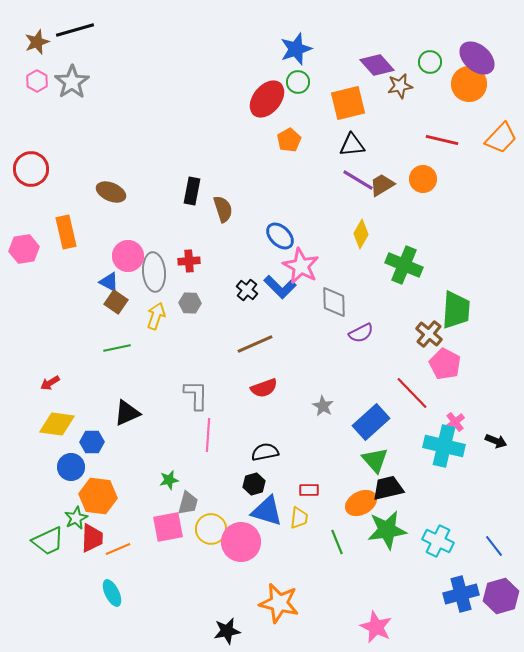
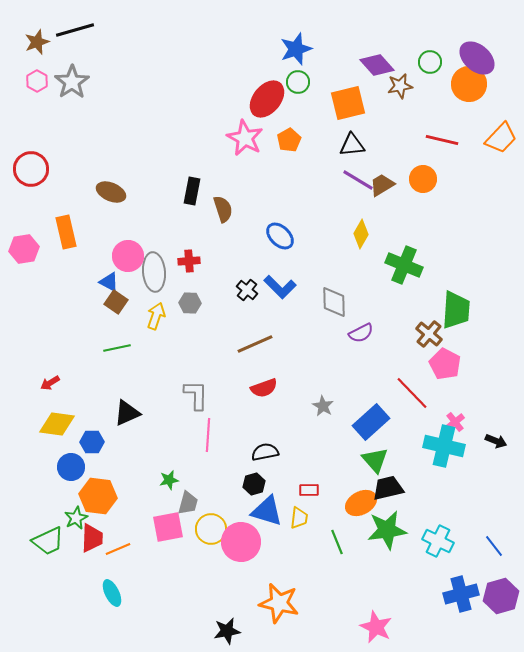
pink star at (301, 266): moved 56 px left, 128 px up
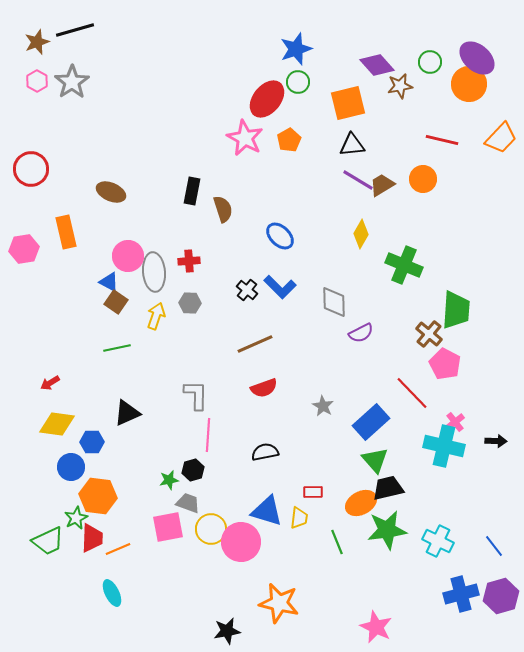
black arrow at (496, 441): rotated 20 degrees counterclockwise
black hexagon at (254, 484): moved 61 px left, 14 px up
red rectangle at (309, 490): moved 4 px right, 2 px down
gray trapezoid at (188, 503): rotated 85 degrees counterclockwise
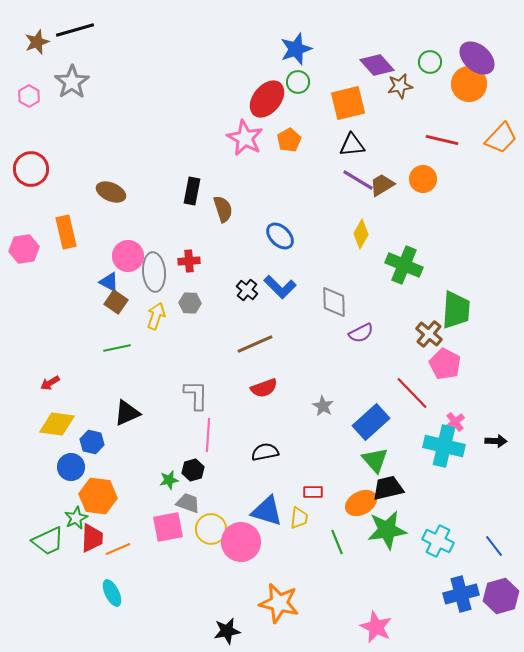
pink hexagon at (37, 81): moved 8 px left, 15 px down
blue hexagon at (92, 442): rotated 15 degrees clockwise
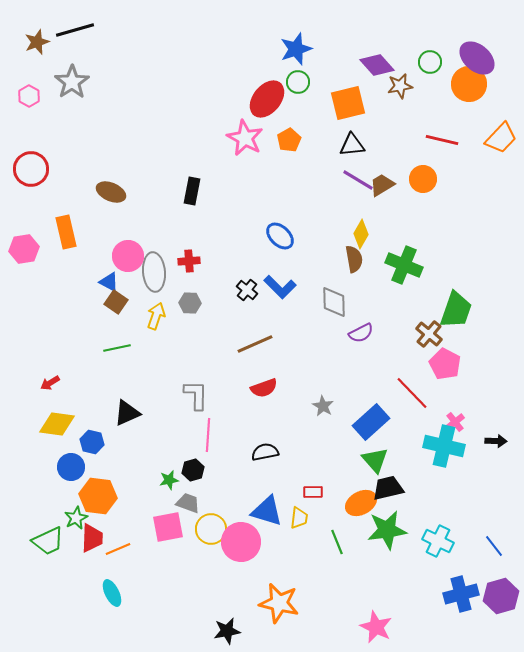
brown semicircle at (223, 209): moved 131 px right, 50 px down; rotated 8 degrees clockwise
green trapezoid at (456, 310): rotated 15 degrees clockwise
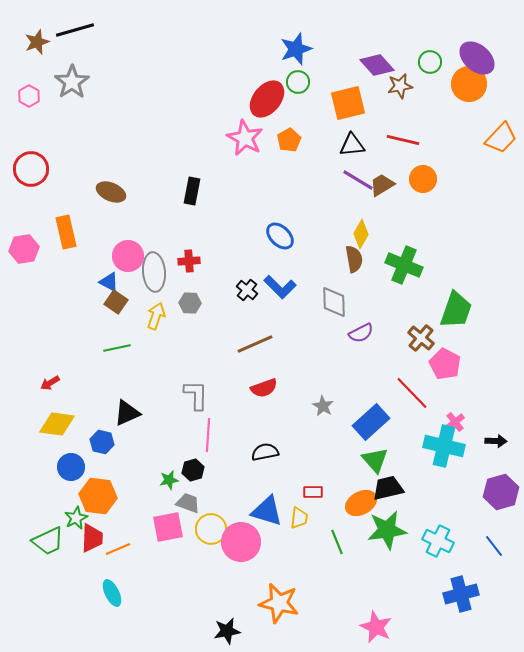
red line at (442, 140): moved 39 px left
brown cross at (429, 334): moved 8 px left, 4 px down
blue hexagon at (92, 442): moved 10 px right
purple hexagon at (501, 596): moved 104 px up
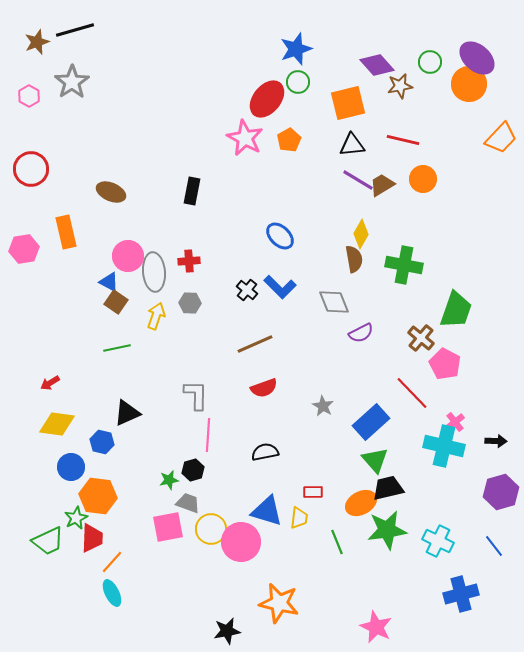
green cross at (404, 265): rotated 12 degrees counterclockwise
gray diamond at (334, 302): rotated 20 degrees counterclockwise
orange line at (118, 549): moved 6 px left, 13 px down; rotated 25 degrees counterclockwise
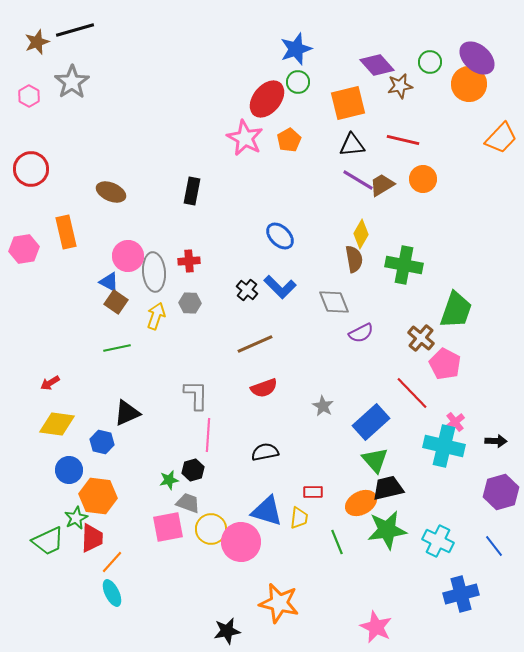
blue circle at (71, 467): moved 2 px left, 3 px down
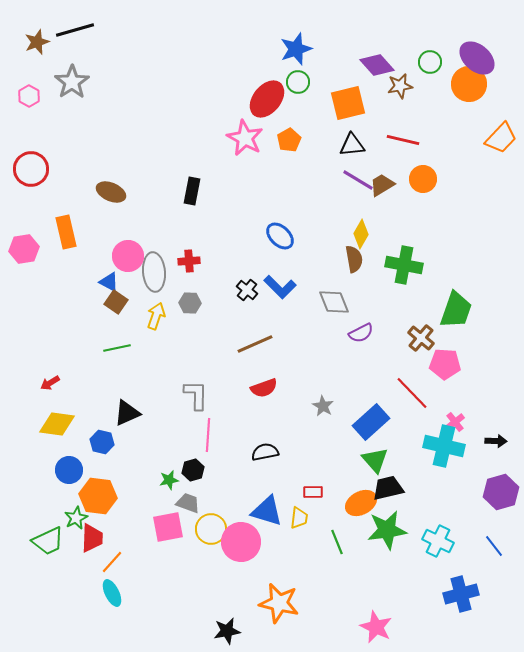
pink pentagon at (445, 364): rotated 24 degrees counterclockwise
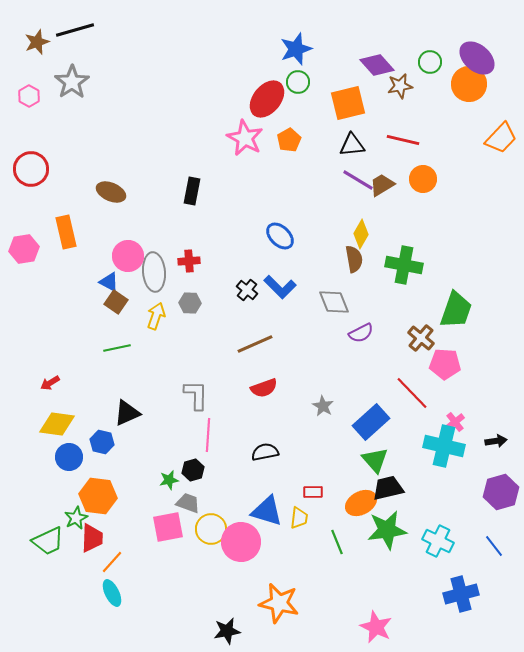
black arrow at (496, 441): rotated 10 degrees counterclockwise
blue circle at (69, 470): moved 13 px up
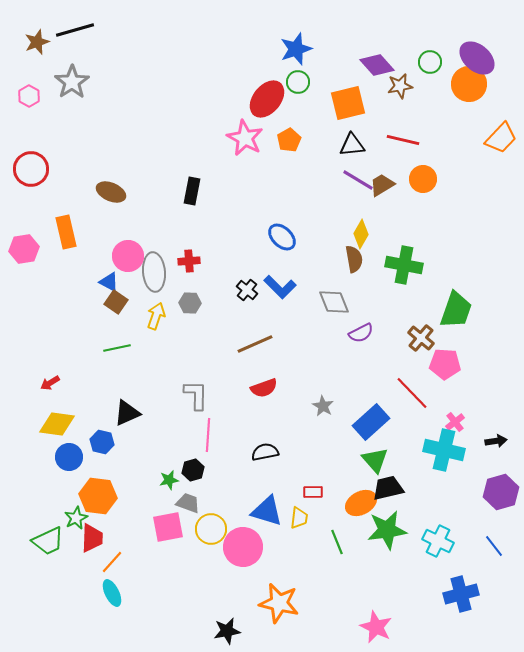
blue ellipse at (280, 236): moved 2 px right, 1 px down
cyan cross at (444, 446): moved 4 px down
pink circle at (241, 542): moved 2 px right, 5 px down
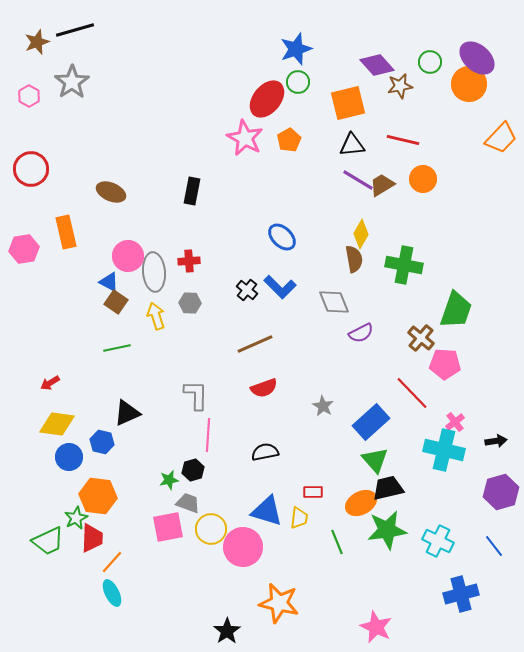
yellow arrow at (156, 316): rotated 36 degrees counterclockwise
black star at (227, 631): rotated 24 degrees counterclockwise
